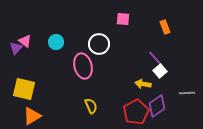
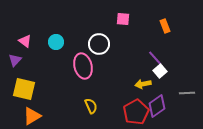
orange rectangle: moved 1 px up
purple triangle: moved 1 px left, 12 px down
yellow arrow: rotated 21 degrees counterclockwise
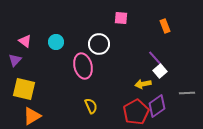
pink square: moved 2 px left, 1 px up
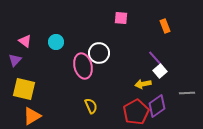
white circle: moved 9 px down
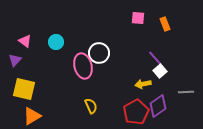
pink square: moved 17 px right
orange rectangle: moved 2 px up
gray line: moved 1 px left, 1 px up
purple diamond: moved 1 px right
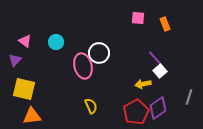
gray line: moved 3 px right, 5 px down; rotated 70 degrees counterclockwise
purple diamond: moved 2 px down
orange triangle: rotated 24 degrees clockwise
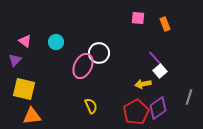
pink ellipse: rotated 40 degrees clockwise
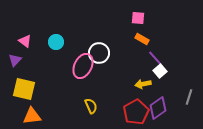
orange rectangle: moved 23 px left, 15 px down; rotated 40 degrees counterclockwise
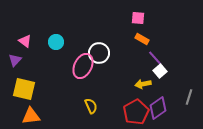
orange triangle: moved 1 px left
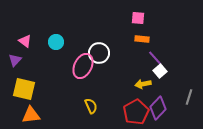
orange rectangle: rotated 24 degrees counterclockwise
purple diamond: rotated 10 degrees counterclockwise
orange triangle: moved 1 px up
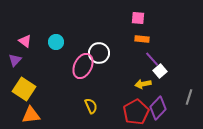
purple line: moved 3 px left, 1 px down
yellow square: rotated 20 degrees clockwise
